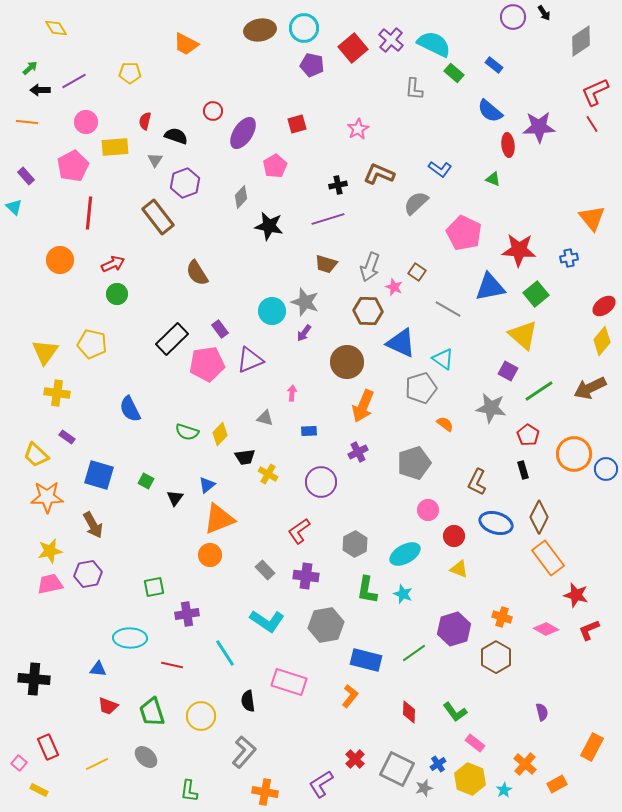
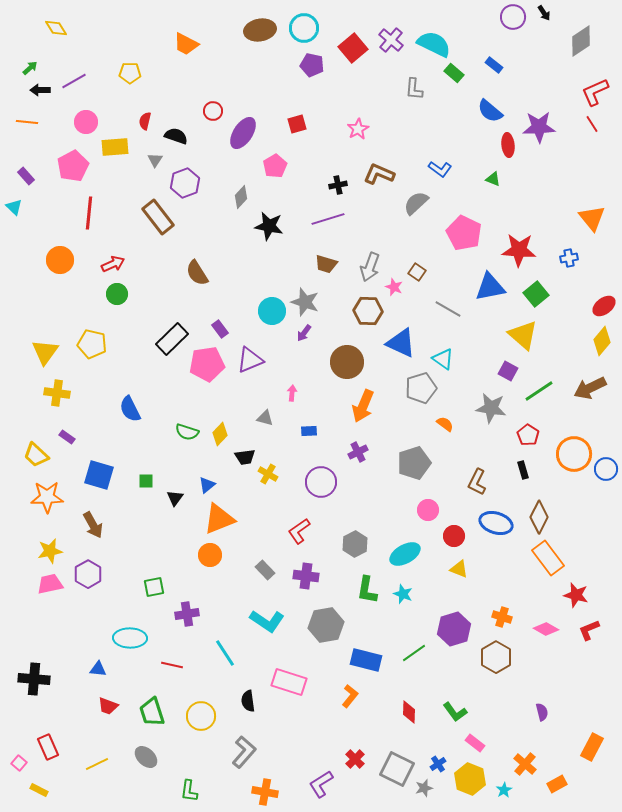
green square at (146, 481): rotated 28 degrees counterclockwise
purple hexagon at (88, 574): rotated 20 degrees counterclockwise
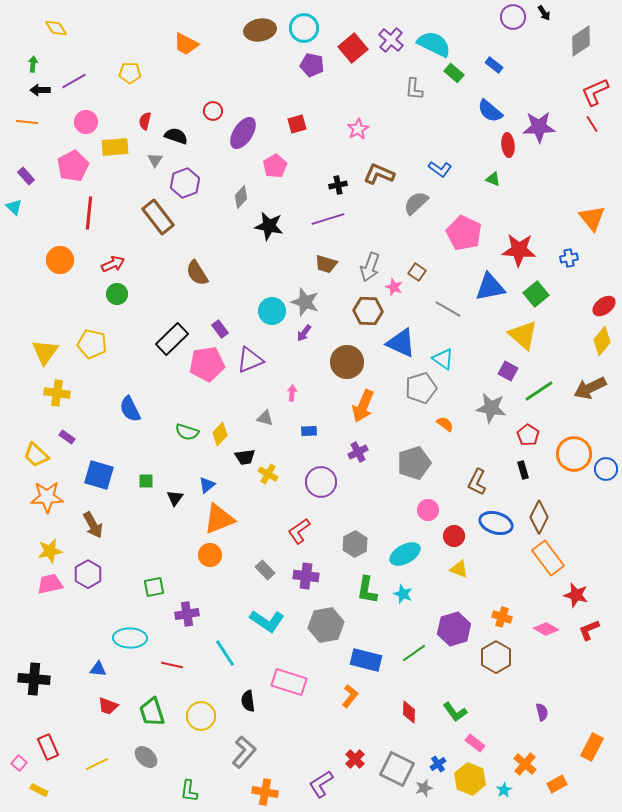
green arrow at (30, 68): moved 3 px right, 4 px up; rotated 42 degrees counterclockwise
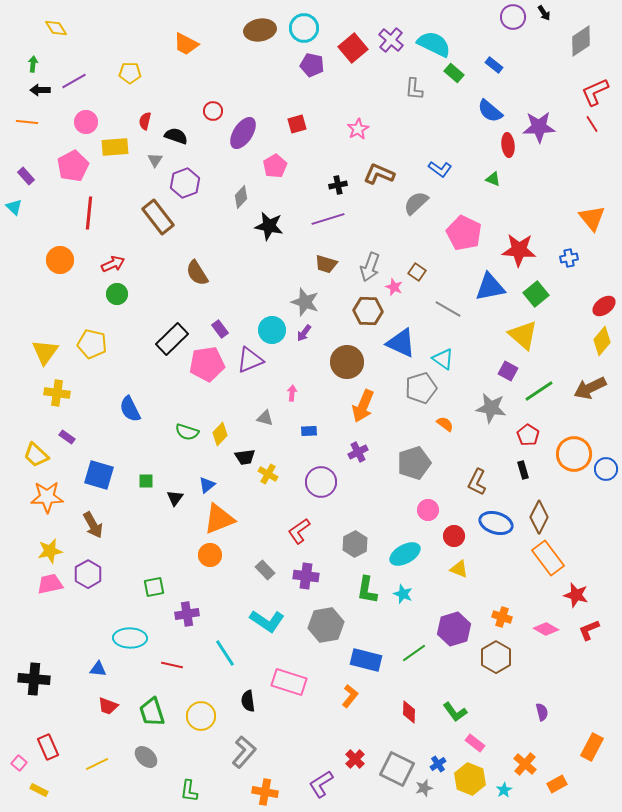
cyan circle at (272, 311): moved 19 px down
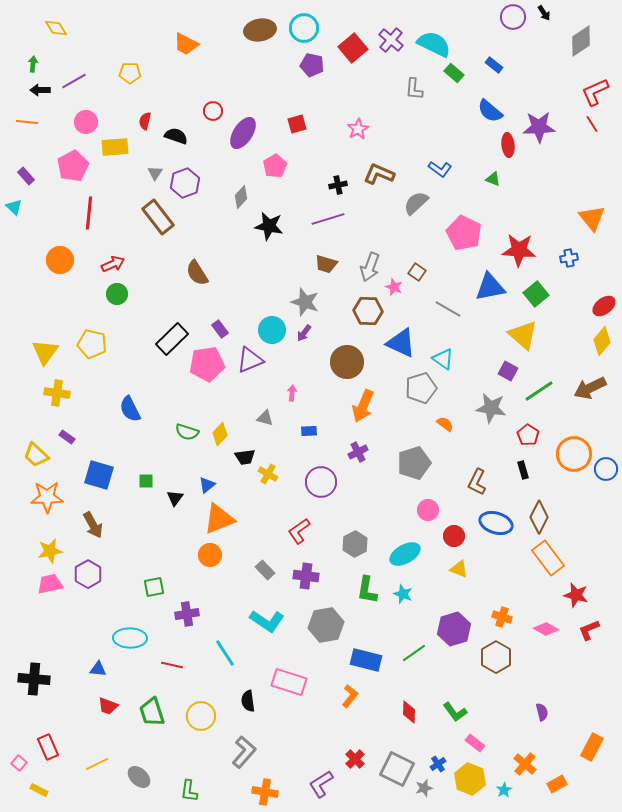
gray triangle at (155, 160): moved 13 px down
gray ellipse at (146, 757): moved 7 px left, 20 px down
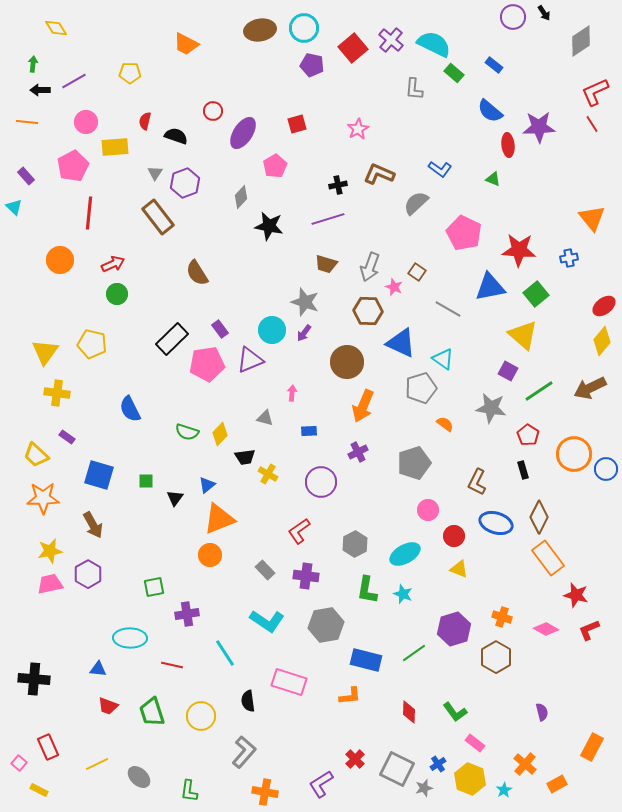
orange star at (47, 497): moved 4 px left, 1 px down
orange L-shape at (350, 696): rotated 45 degrees clockwise
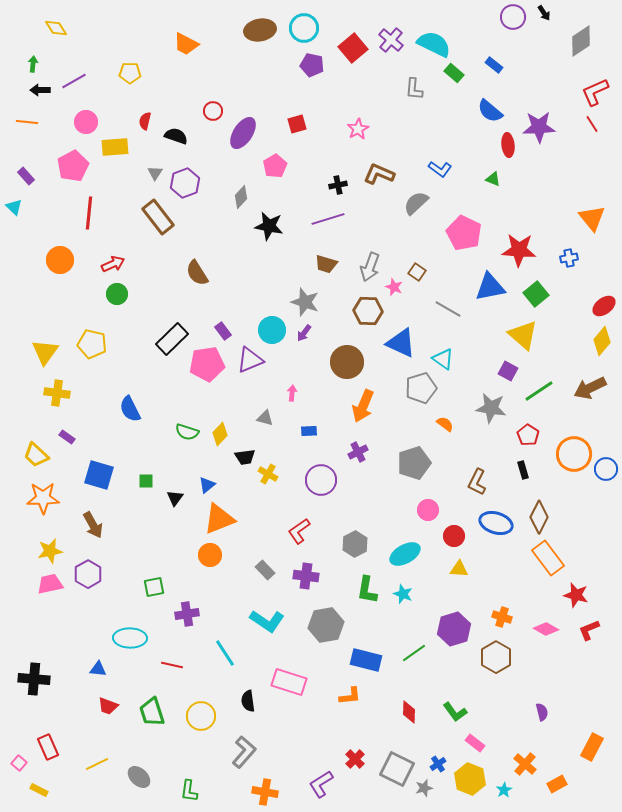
purple rectangle at (220, 329): moved 3 px right, 2 px down
purple circle at (321, 482): moved 2 px up
yellow triangle at (459, 569): rotated 18 degrees counterclockwise
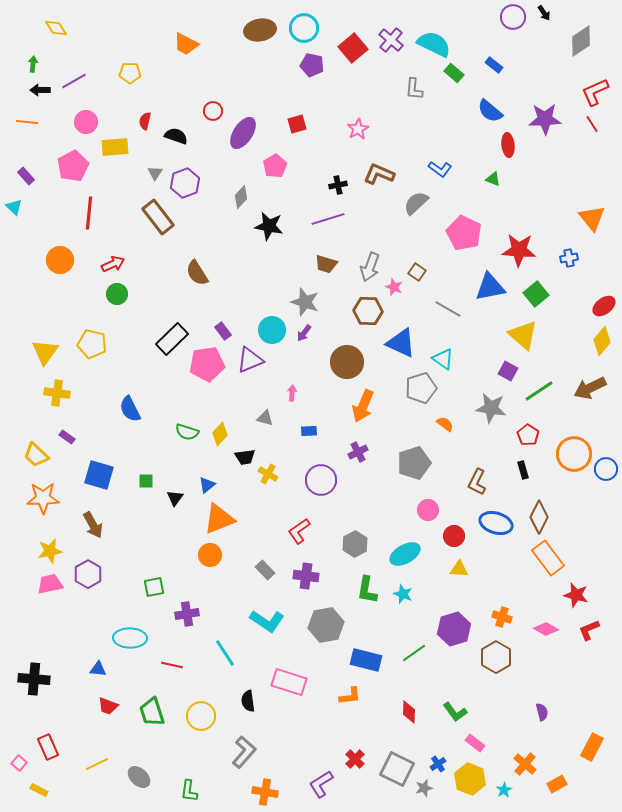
purple star at (539, 127): moved 6 px right, 8 px up
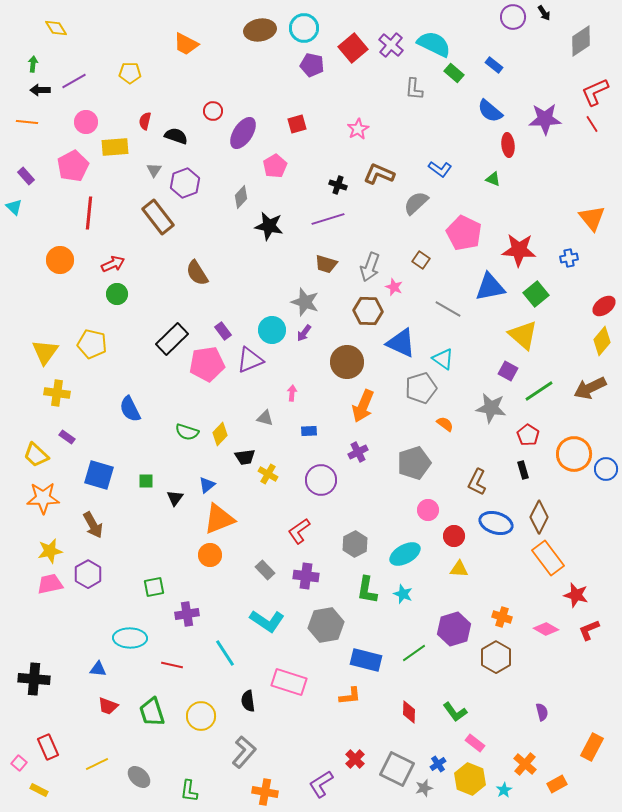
purple cross at (391, 40): moved 5 px down
gray triangle at (155, 173): moved 1 px left, 3 px up
black cross at (338, 185): rotated 30 degrees clockwise
brown square at (417, 272): moved 4 px right, 12 px up
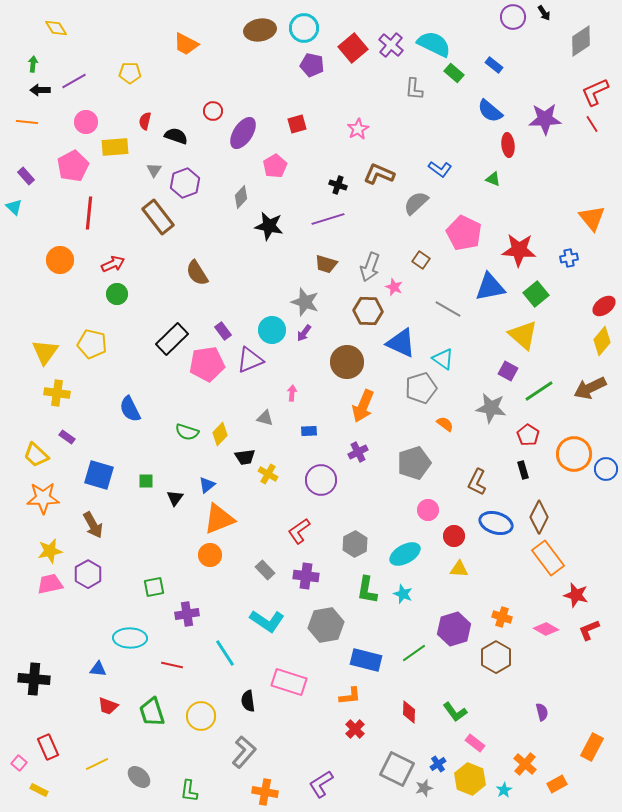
red cross at (355, 759): moved 30 px up
